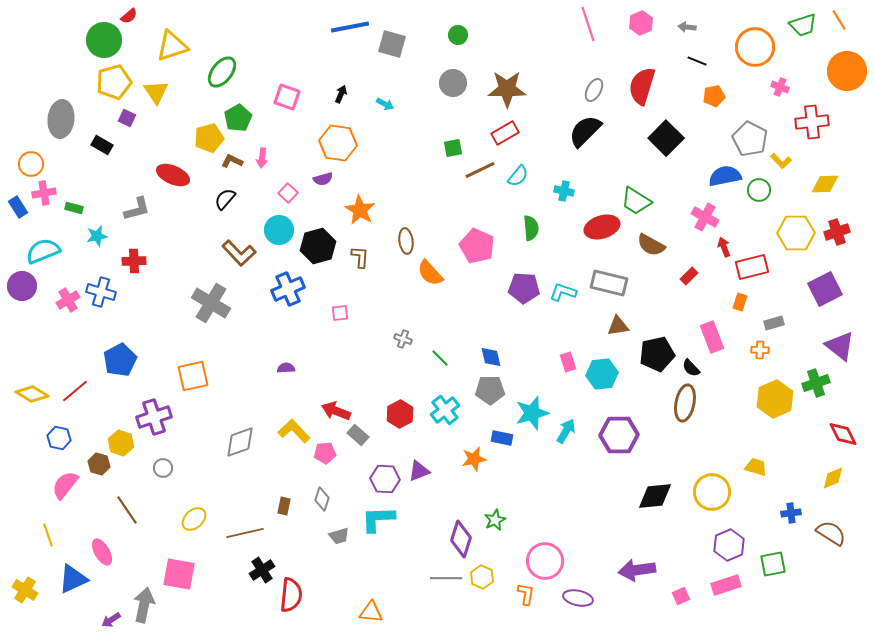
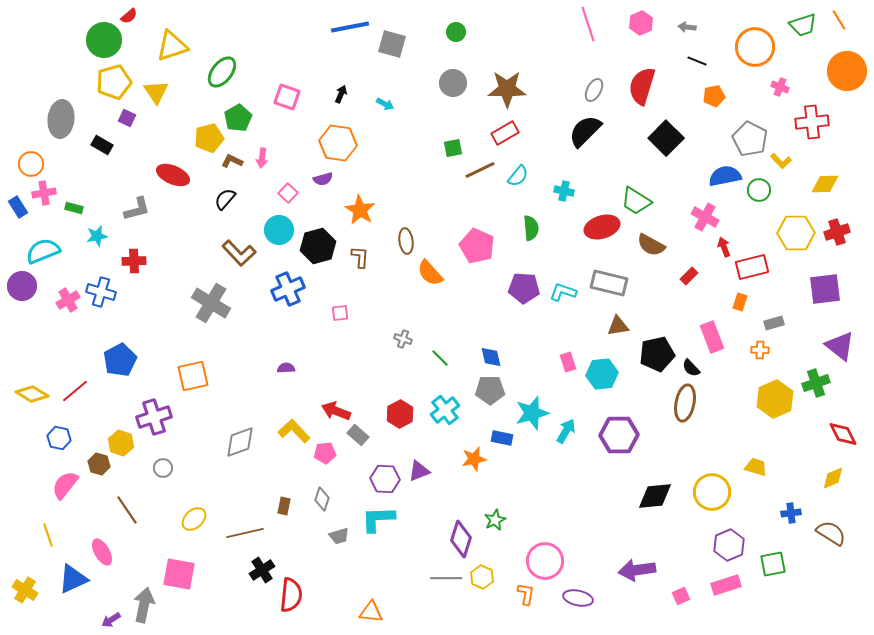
green circle at (458, 35): moved 2 px left, 3 px up
purple square at (825, 289): rotated 20 degrees clockwise
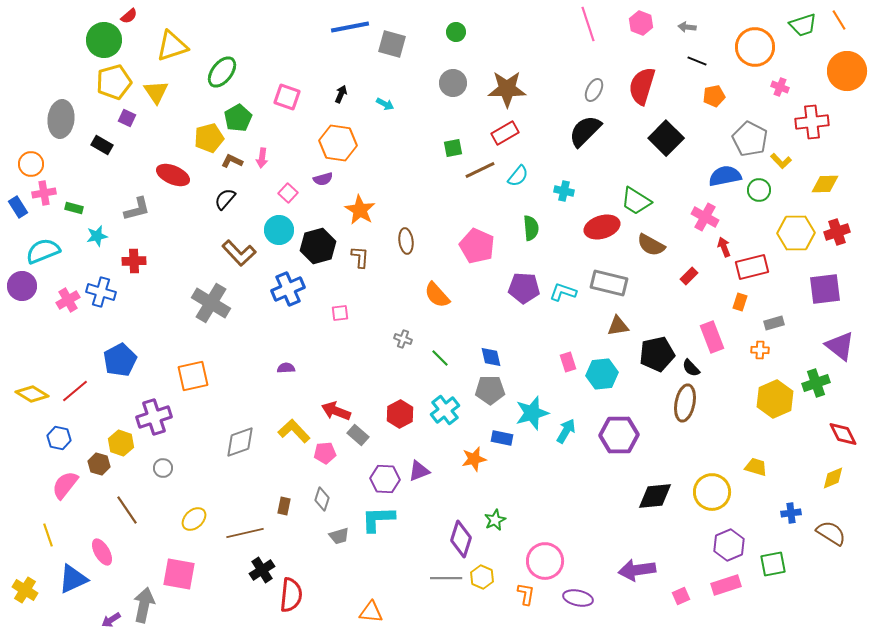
pink hexagon at (641, 23): rotated 15 degrees counterclockwise
orange semicircle at (430, 273): moved 7 px right, 22 px down
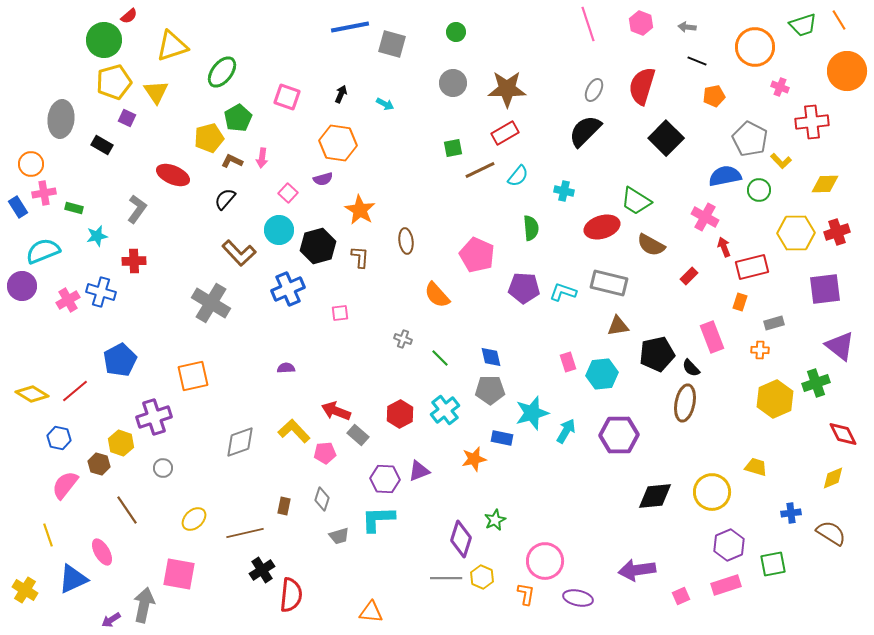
gray L-shape at (137, 209): rotated 40 degrees counterclockwise
pink pentagon at (477, 246): moved 9 px down
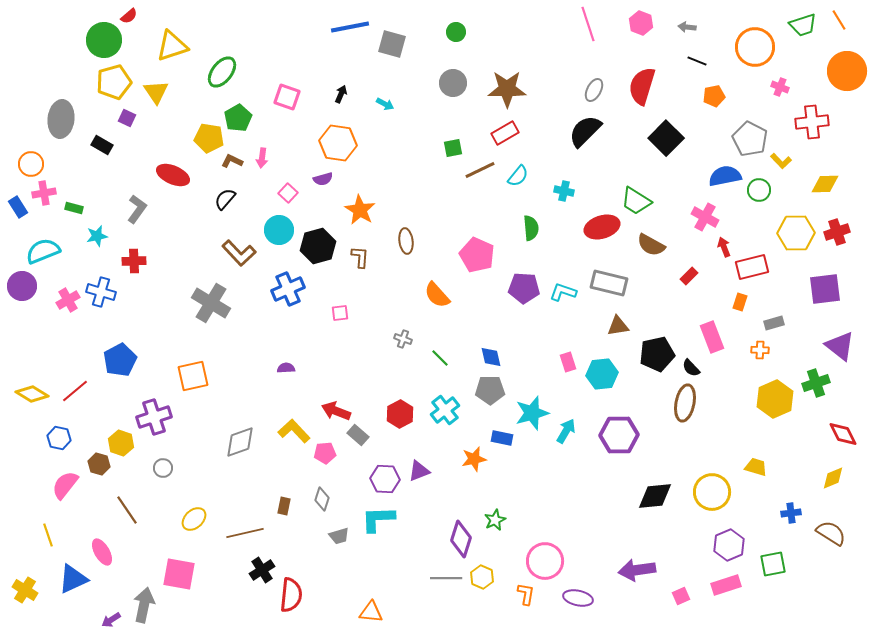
yellow pentagon at (209, 138): rotated 24 degrees clockwise
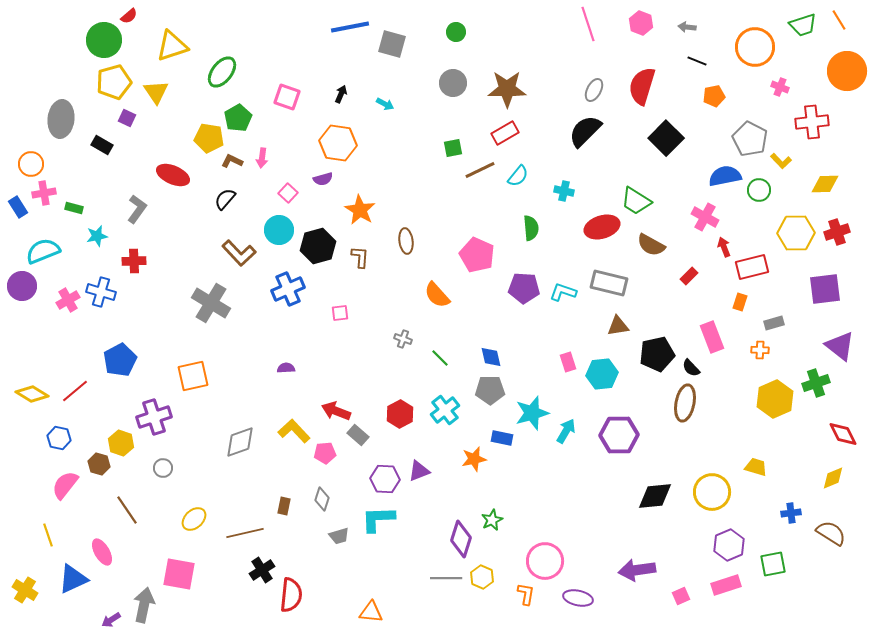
green star at (495, 520): moved 3 px left
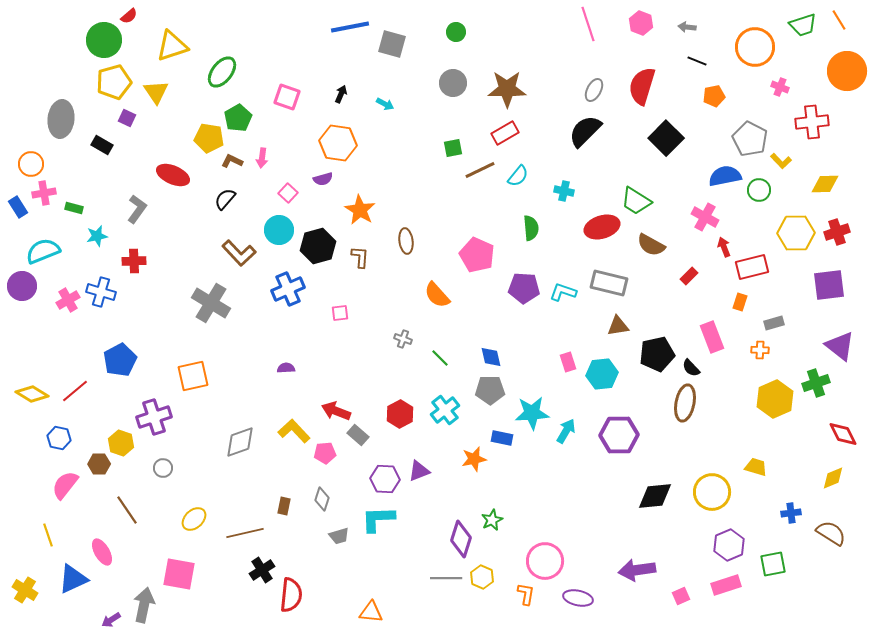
purple square at (825, 289): moved 4 px right, 4 px up
cyan star at (532, 413): rotated 12 degrees clockwise
brown hexagon at (99, 464): rotated 15 degrees counterclockwise
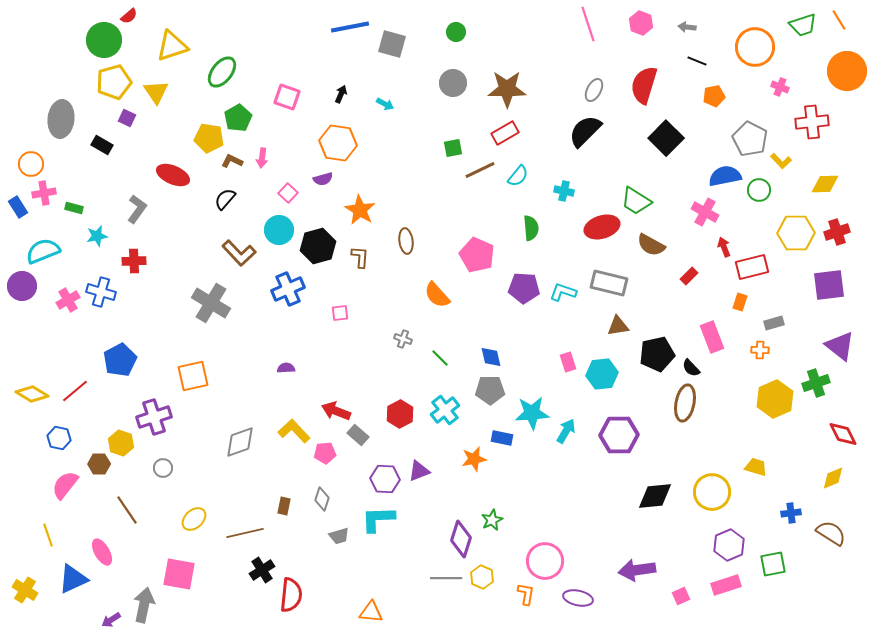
red semicircle at (642, 86): moved 2 px right, 1 px up
pink cross at (705, 217): moved 5 px up
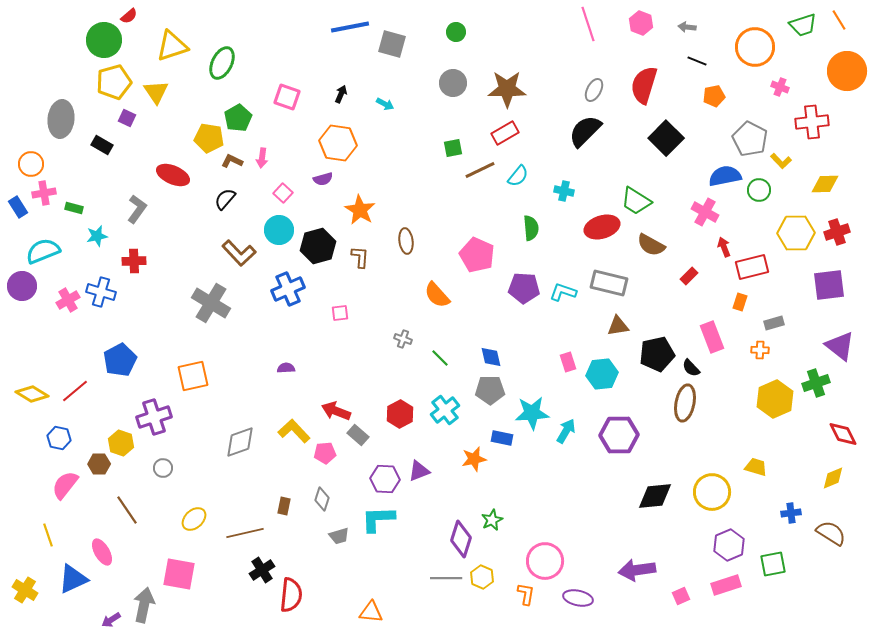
green ellipse at (222, 72): moved 9 px up; rotated 12 degrees counterclockwise
pink square at (288, 193): moved 5 px left
